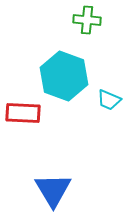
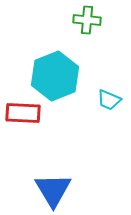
cyan hexagon: moved 9 px left; rotated 18 degrees clockwise
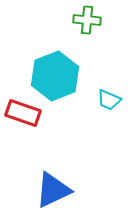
red rectangle: rotated 16 degrees clockwise
blue triangle: rotated 36 degrees clockwise
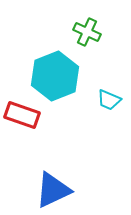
green cross: moved 12 px down; rotated 20 degrees clockwise
red rectangle: moved 1 px left, 2 px down
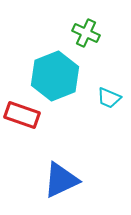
green cross: moved 1 px left, 1 px down
cyan trapezoid: moved 2 px up
blue triangle: moved 8 px right, 10 px up
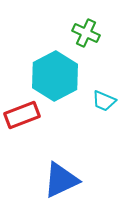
cyan hexagon: rotated 6 degrees counterclockwise
cyan trapezoid: moved 5 px left, 3 px down
red rectangle: rotated 40 degrees counterclockwise
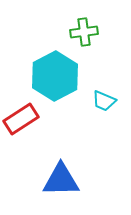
green cross: moved 2 px left, 1 px up; rotated 32 degrees counterclockwise
red rectangle: moved 1 px left, 4 px down; rotated 12 degrees counterclockwise
blue triangle: rotated 24 degrees clockwise
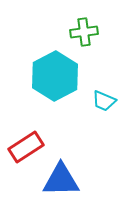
red rectangle: moved 5 px right, 28 px down
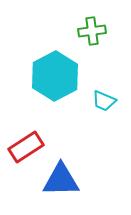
green cross: moved 8 px right, 1 px up
